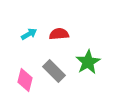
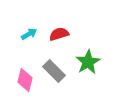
red semicircle: rotated 12 degrees counterclockwise
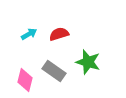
green star: rotated 25 degrees counterclockwise
gray rectangle: rotated 10 degrees counterclockwise
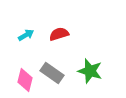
cyan arrow: moved 3 px left, 1 px down
green star: moved 2 px right, 9 px down
gray rectangle: moved 2 px left, 2 px down
